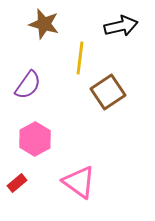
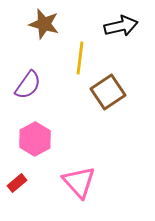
pink triangle: rotated 12 degrees clockwise
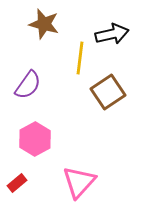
black arrow: moved 9 px left, 8 px down
pink triangle: rotated 24 degrees clockwise
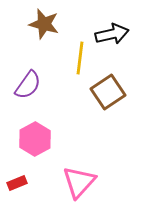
red rectangle: rotated 18 degrees clockwise
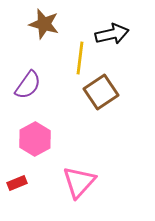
brown square: moved 7 px left
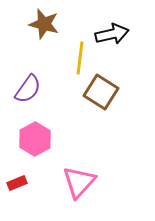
purple semicircle: moved 4 px down
brown square: rotated 24 degrees counterclockwise
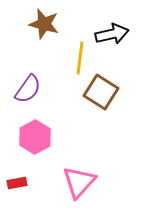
pink hexagon: moved 2 px up
red rectangle: rotated 12 degrees clockwise
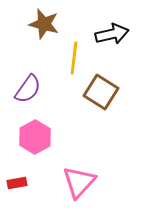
yellow line: moved 6 px left
